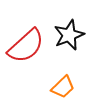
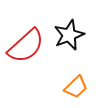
orange trapezoid: moved 13 px right
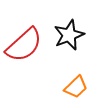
red semicircle: moved 2 px left, 1 px up
